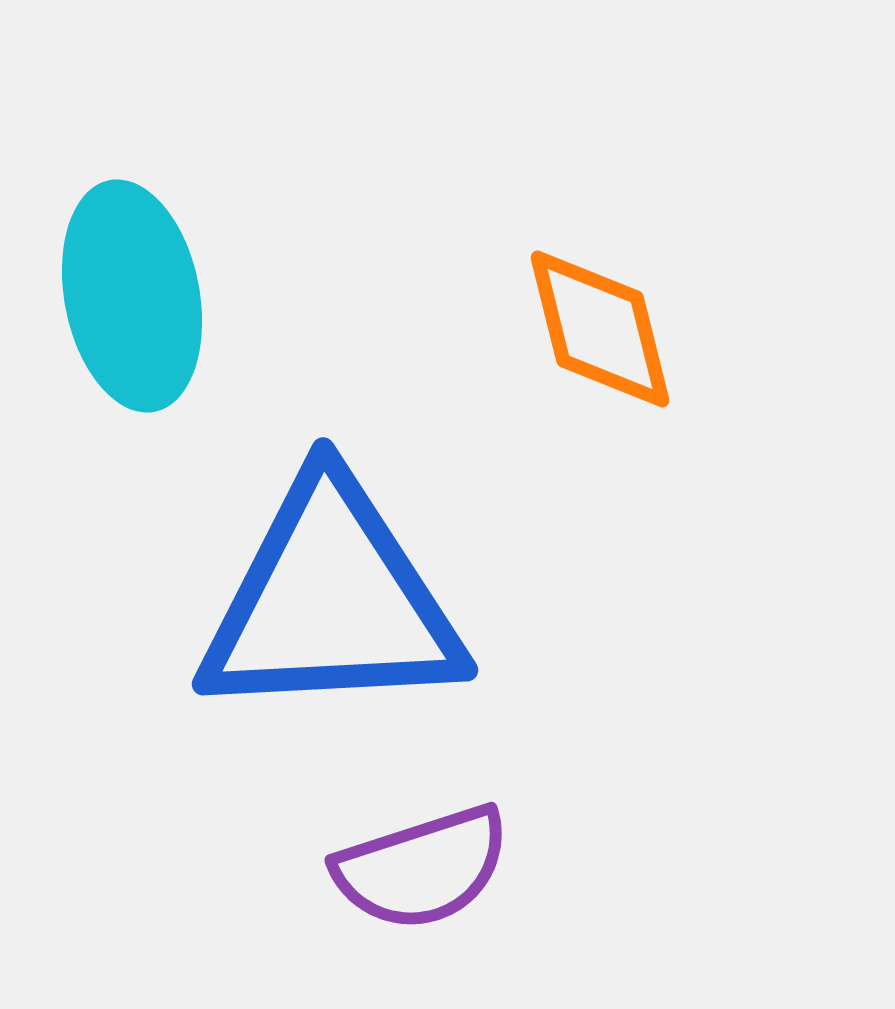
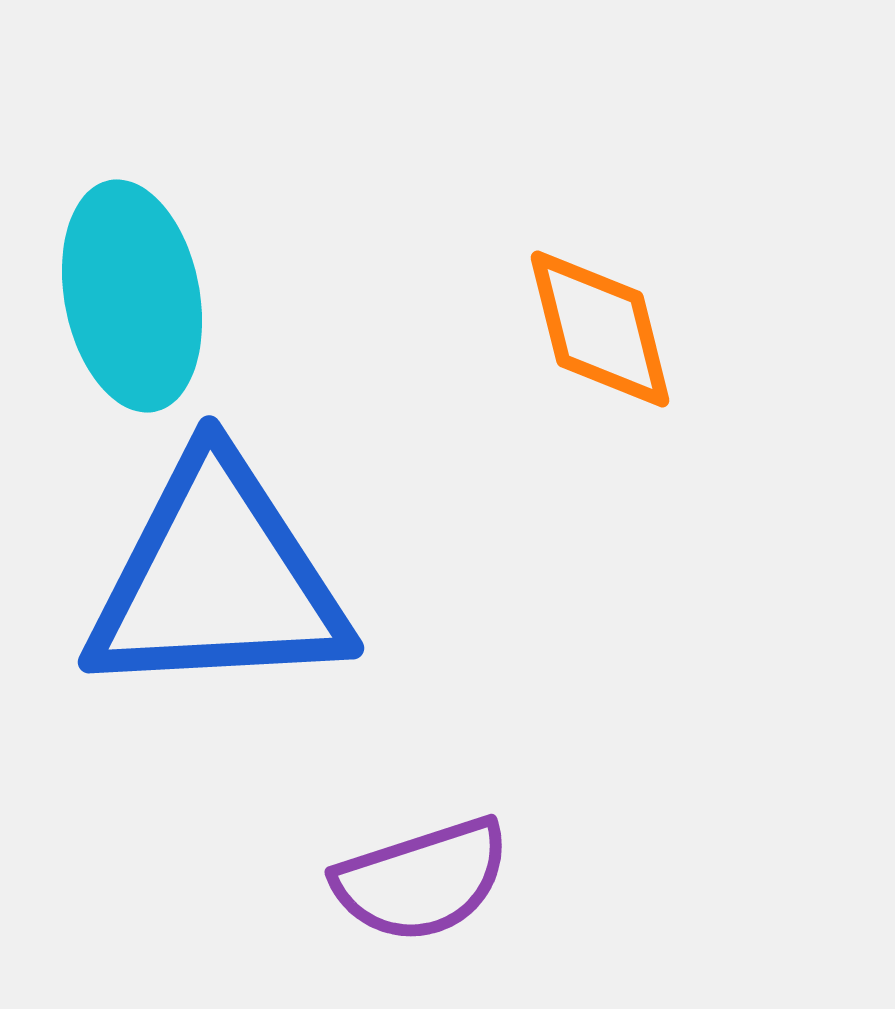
blue triangle: moved 114 px left, 22 px up
purple semicircle: moved 12 px down
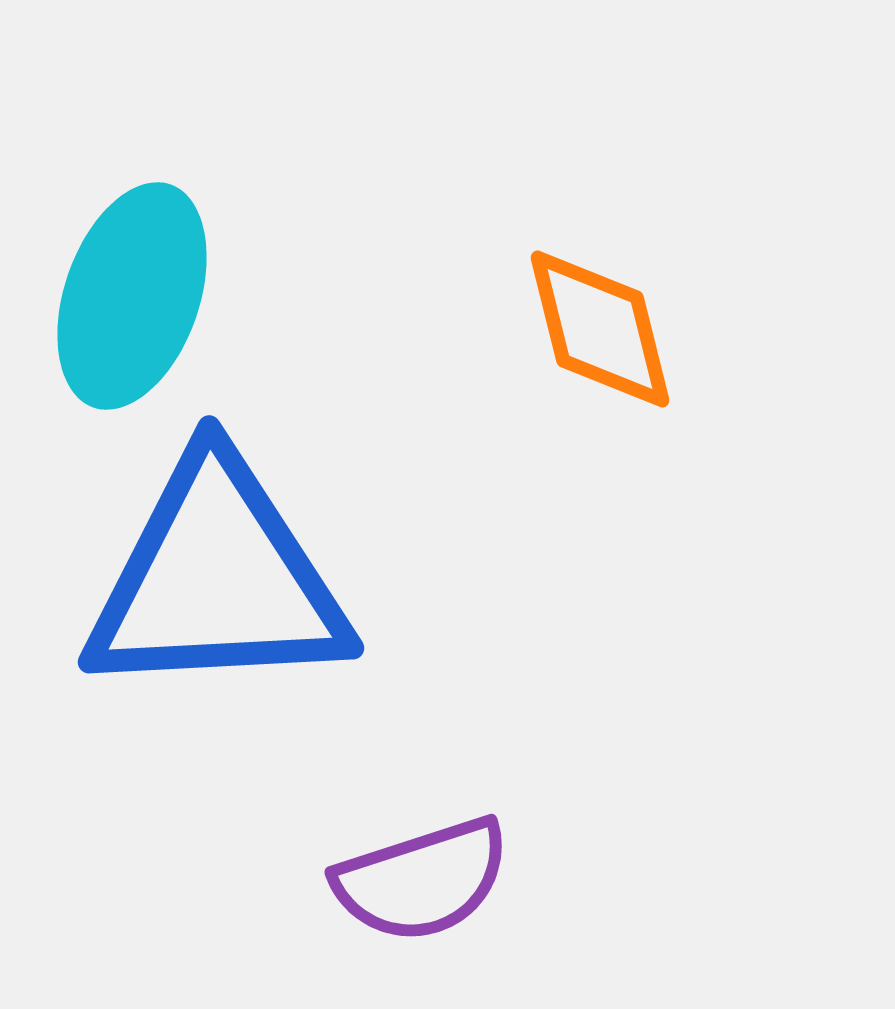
cyan ellipse: rotated 30 degrees clockwise
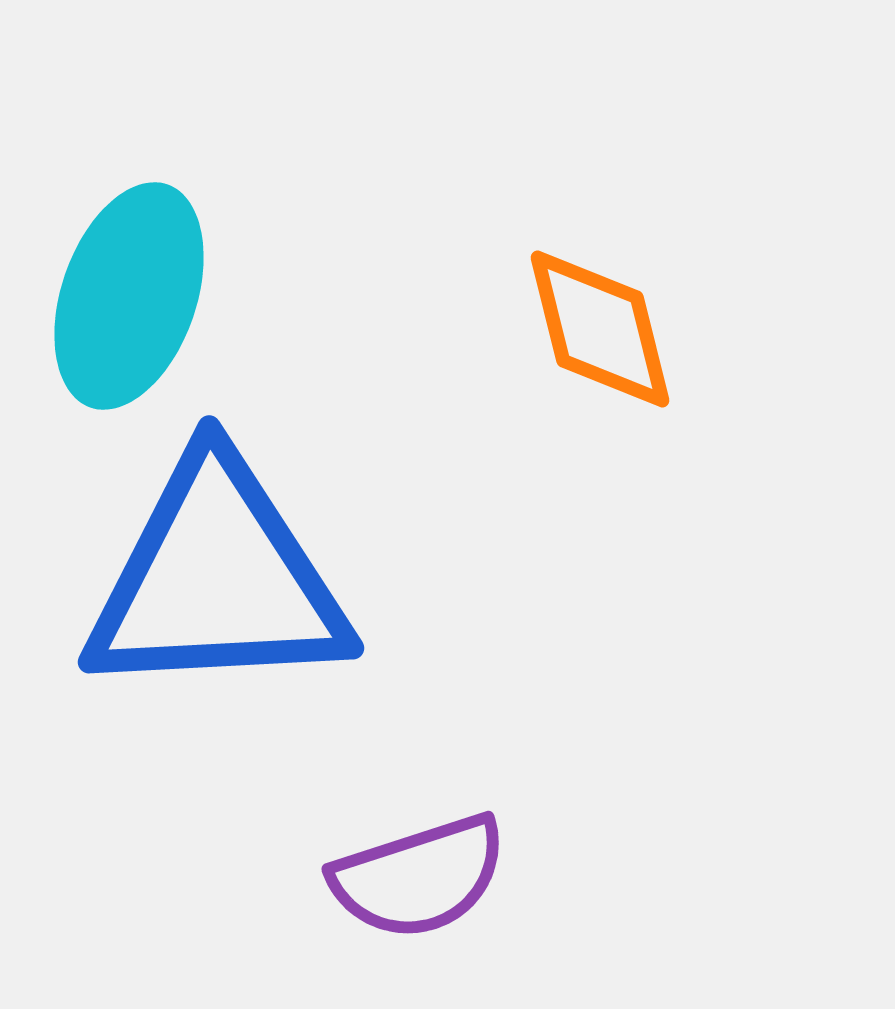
cyan ellipse: moved 3 px left
purple semicircle: moved 3 px left, 3 px up
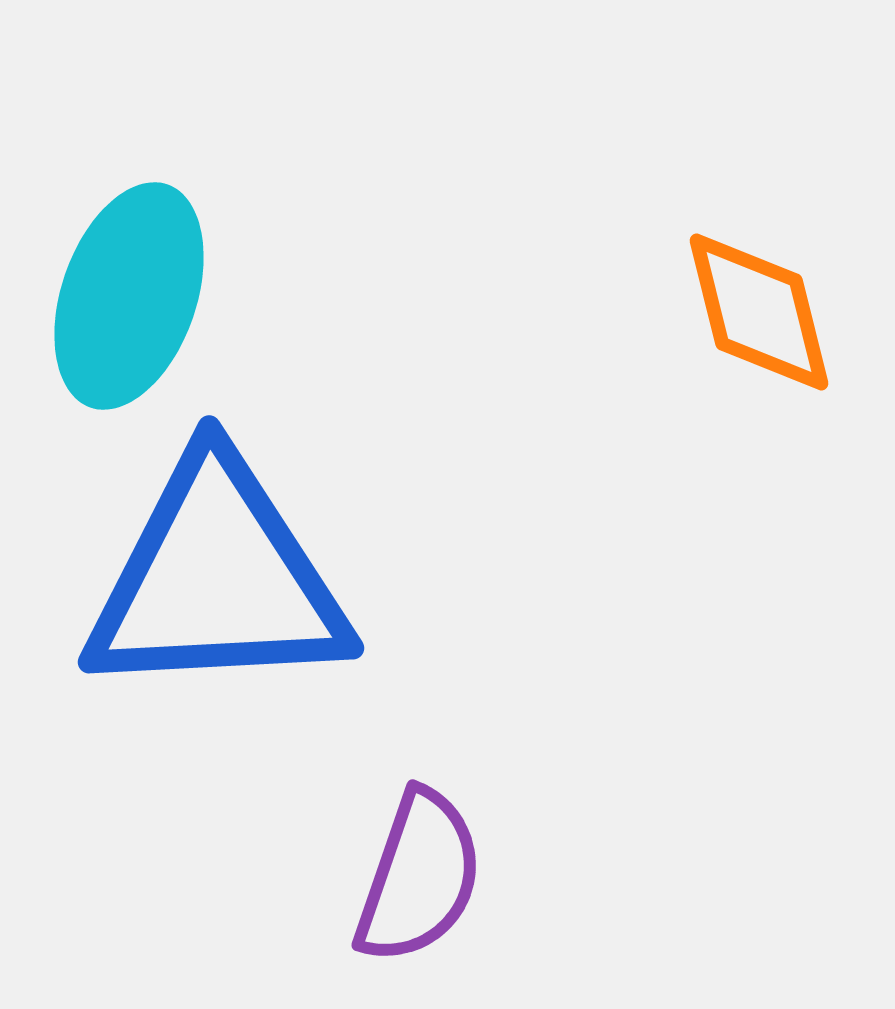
orange diamond: moved 159 px right, 17 px up
purple semicircle: rotated 53 degrees counterclockwise
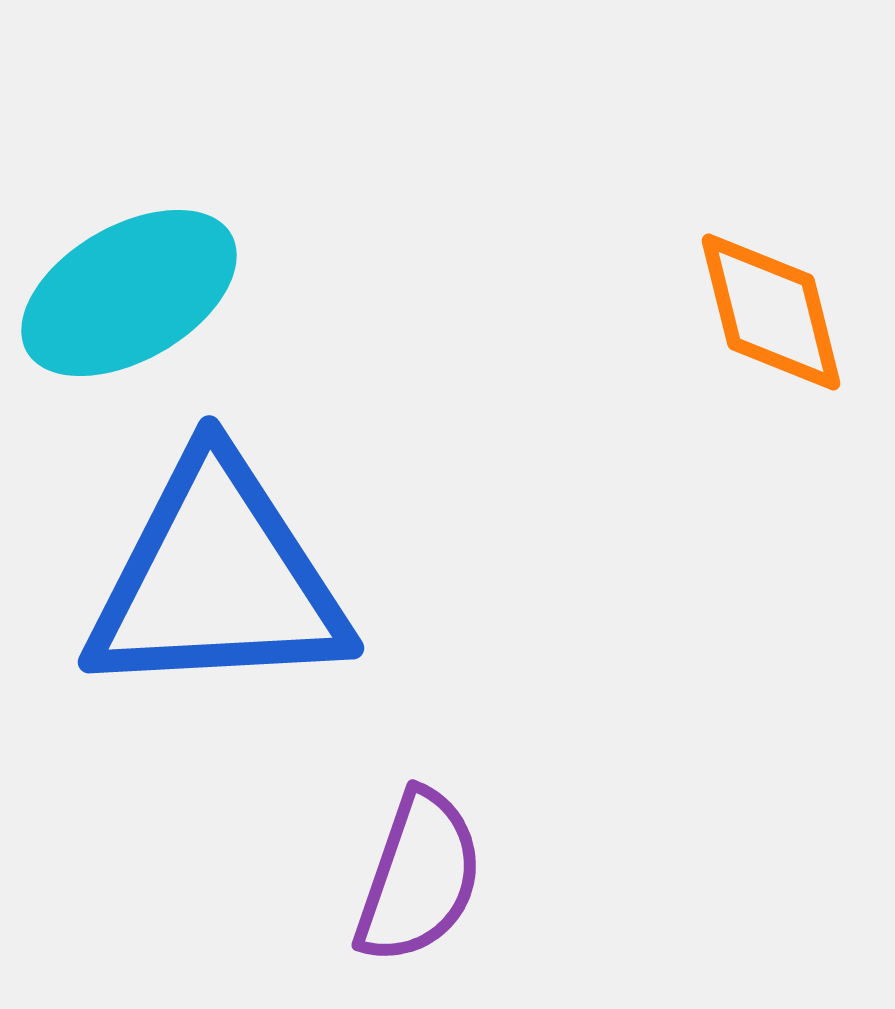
cyan ellipse: moved 3 px up; rotated 41 degrees clockwise
orange diamond: moved 12 px right
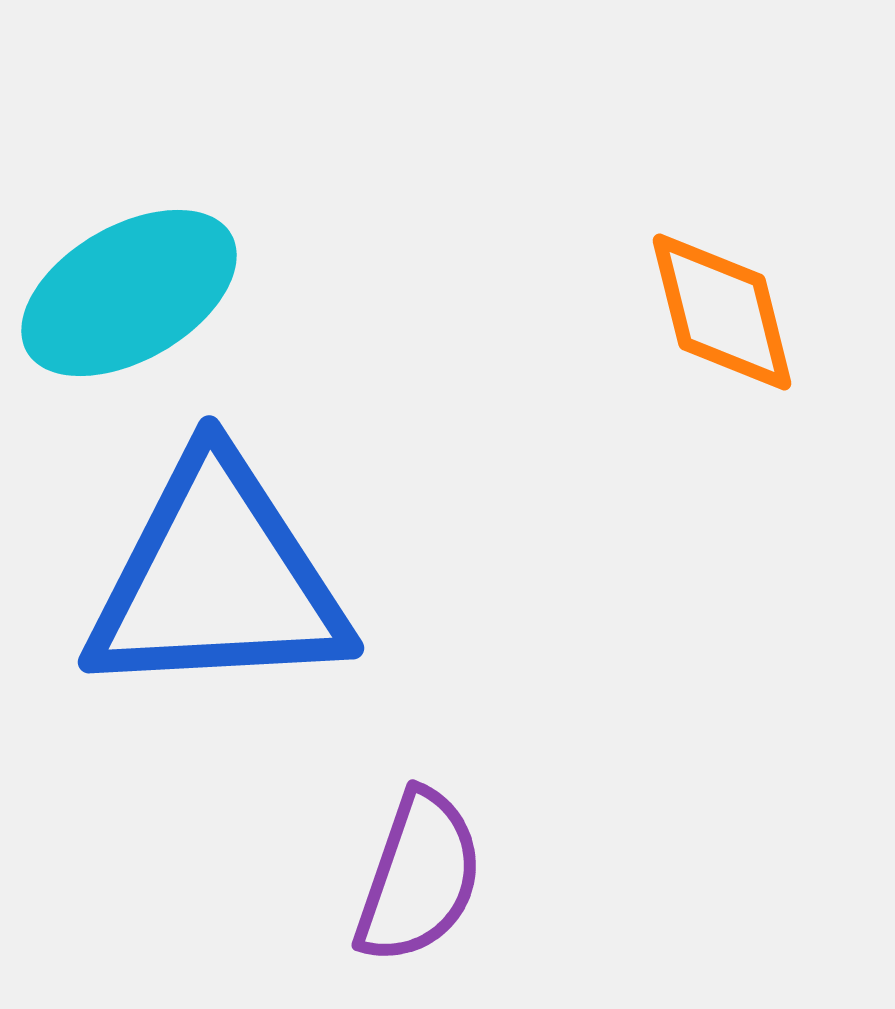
orange diamond: moved 49 px left
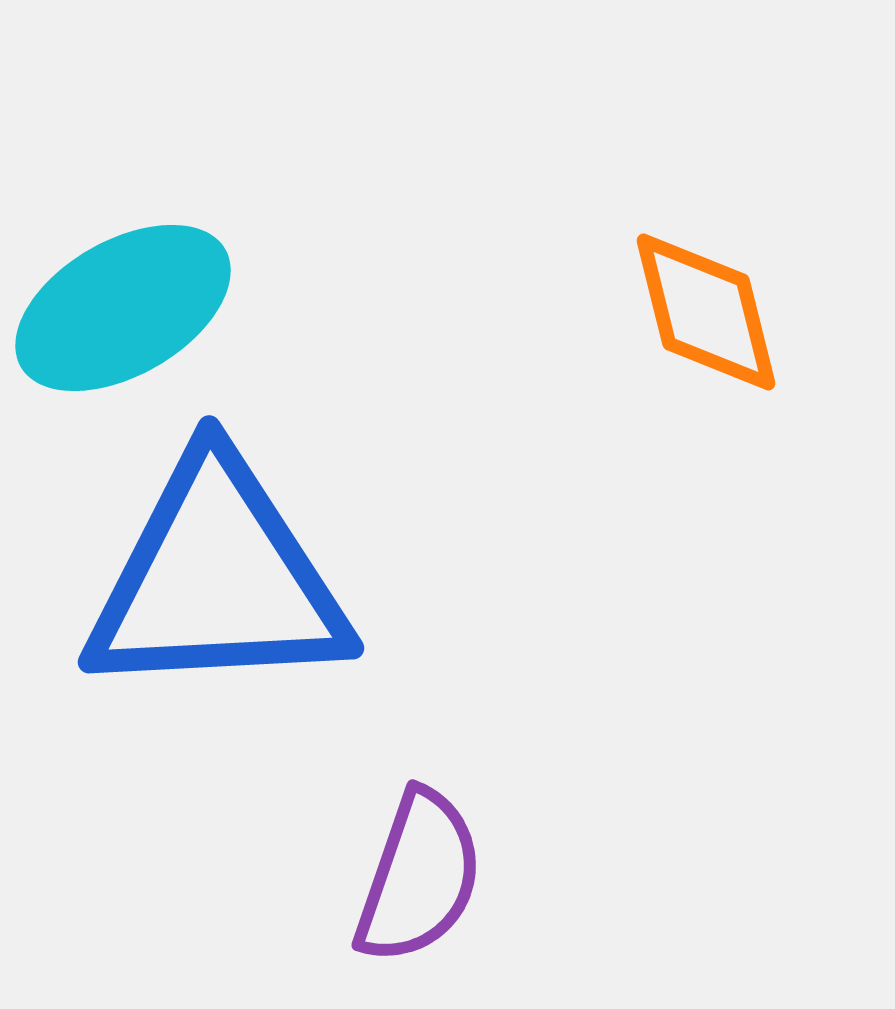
cyan ellipse: moved 6 px left, 15 px down
orange diamond: moved 16 px left
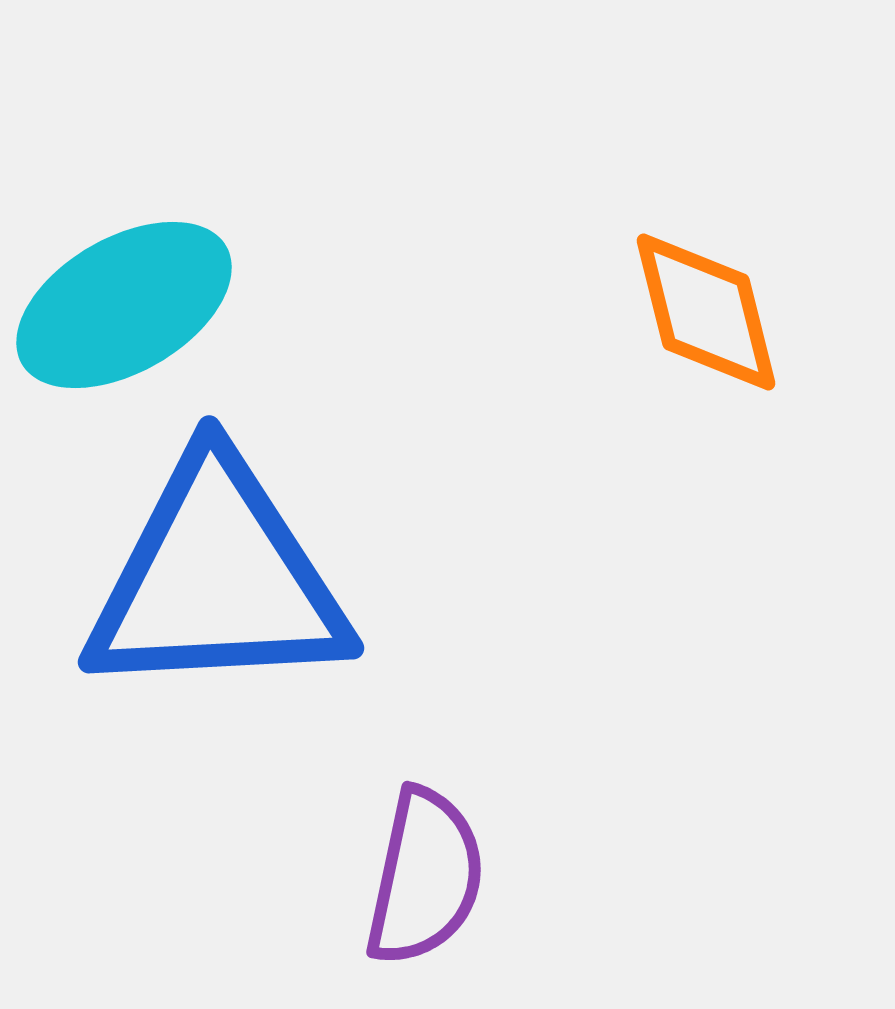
cyan ellipse: moved 1 px right, 3 px up
purple semicircle: moved 6 px right; rotated 7 degrees counterclockwise
